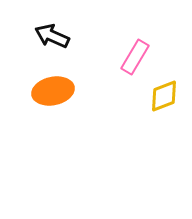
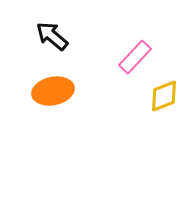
black arrow: rotated 16 degrees clockwise
pink rectangle: rotated 12 degrees clockwise
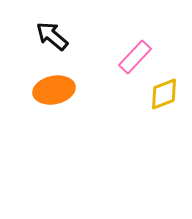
orange ellipse: moved 1 px right, 1 px up
yellow diamond: moved 2 px up
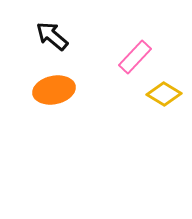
yellow diamond: rotated 52 degrees clockwise
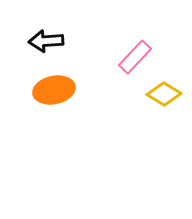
black arrow: moved 6 px left, 5 px down; rotated 44 degrees counterclockwise
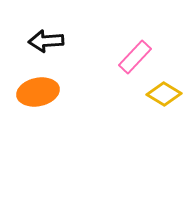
orange ellipse: moved 16 px left, 2 px down
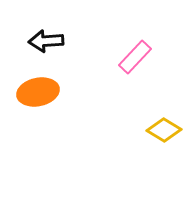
yellow diamond: moved 36 px down
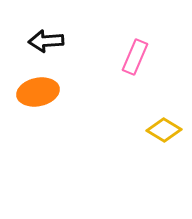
pink rectangle: rotated 20 degrees counterclockwise
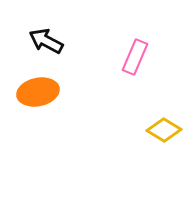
black arrow: rotated 32 degrees clockwise
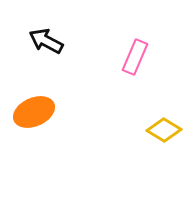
orange ellipse: moved 4 px left, 20 px down; rotated 12 degrees counterclockwise
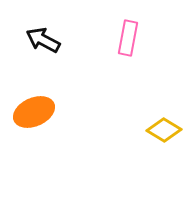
black arrow: moved 3 px left, 1 px up
pink rectangle: moved 7 px left, 19 px up; rotated 12 degrees counterclockwise
